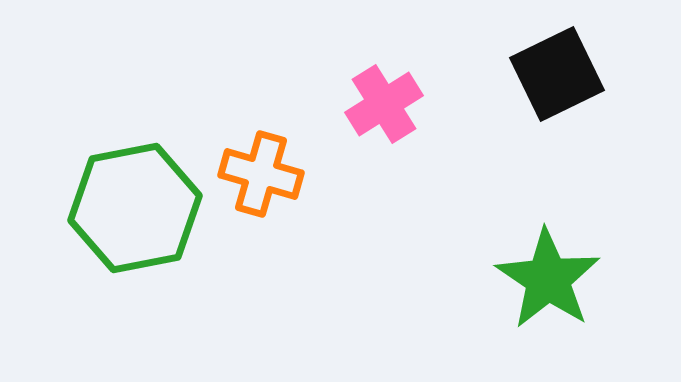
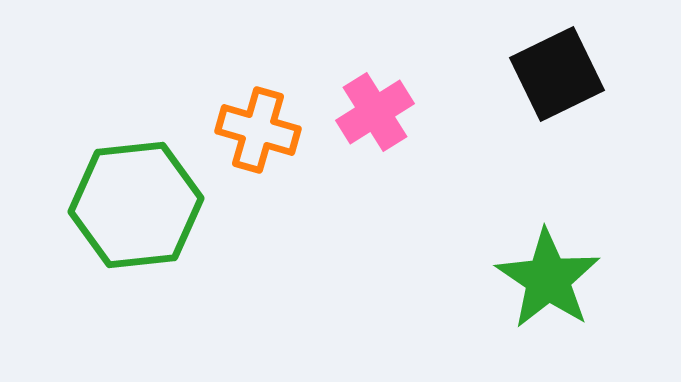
pink cross: moved 9 px left, 8 px down
orange cross: moved 3 px left, 44 px up
green hexagon: moved 1 px right, 3 px up; rotated 5 degrees clockwise
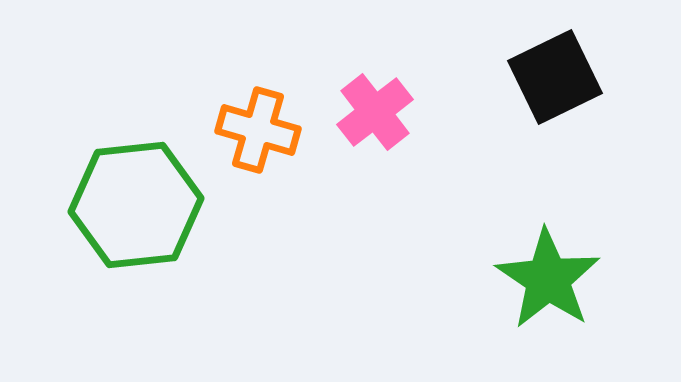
black square: moved 2 px left, 3 px down
pink cross: rotated 6 degrees counterclockwise
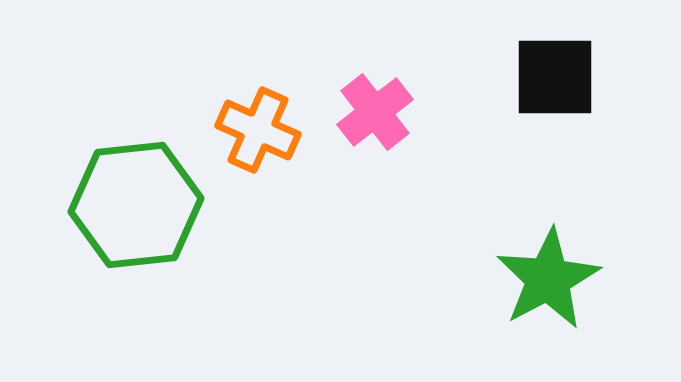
black square: rotated 26 degrees clockwise
orange cross: rotated 8 degrees clockwise
green star: rotated 10 degrees clockwise
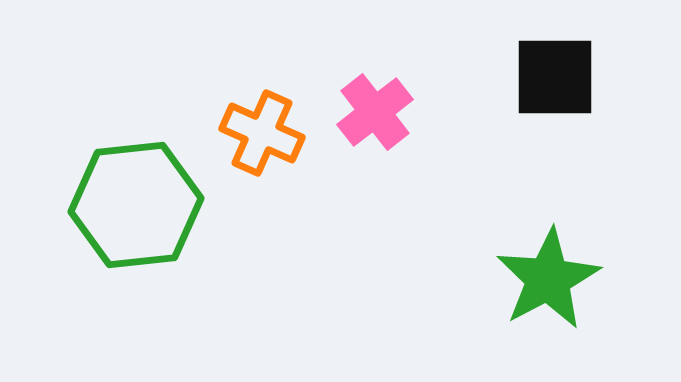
orange cross: moved 4 px right, 3 px down
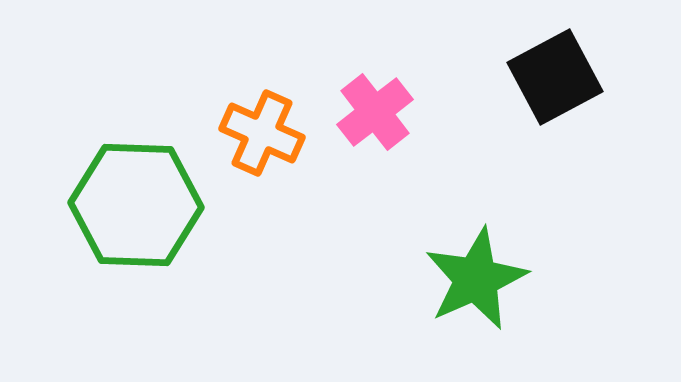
black square: rotated 28 degrees counterclockwise
green hexagon: rotated 8 degrees clockwise
green star: moved 72 px left; rotated 4 degrees clockwise
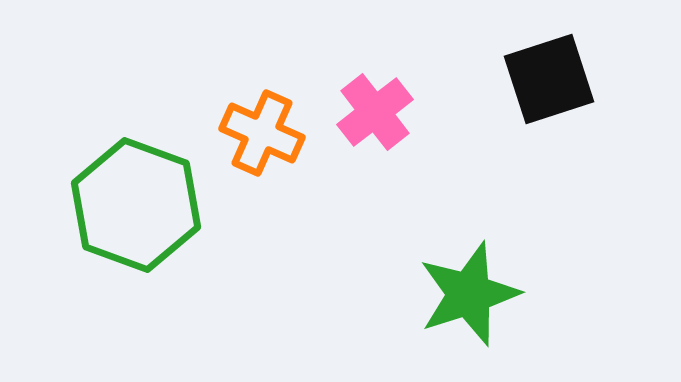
black square: moved 6 px left, 2 px down; rotated 10 degrees clockwise
green hexagon: rotated 18 degrees clockwise
green star: moved 7 px left, 15 px down; rotated 6 degrees clockwise
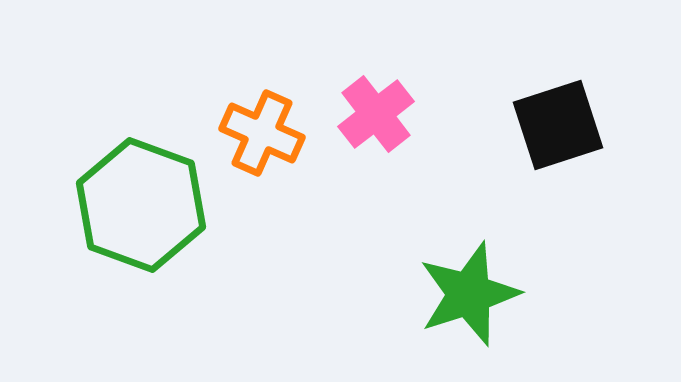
black square: moved 9 px right, 46 px down
pink cross: moved 1 px right, 2 px down
green hexagon: moved 5 px right
